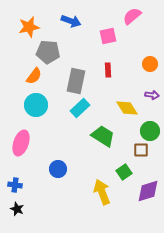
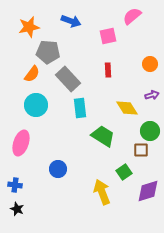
orange semicircle: moved 2 px left, 2 px up
gray rectangle: moved 8 px left, 2 px up; rotated 55 degrees counterclockwise
purple arrow: rotated 24 degrees counterclockwise
cyan rectangle: rotated 54 degrees counterclockwise
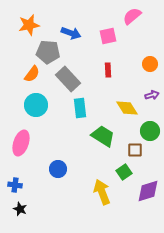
blue arrow: moved 12 px down
orange star: moved 2 px up
brown square: moved 6 px left
black star: moved 3 px right
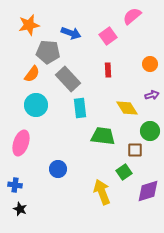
pink square: rotated 24 degrees counterclockwise
green trapezoid: rotated 25 degrees counterclockwise
